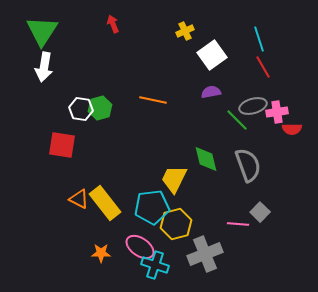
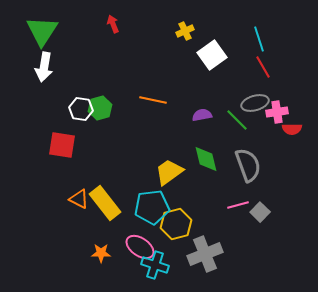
purple semicircle: moved 9 px left, 23 px down
gray ellipse: moved 2 px right, 3 px up
yellow trapezoid: moved 5 px left, 7 px up; rotated 28 degrees clockwise
pink line: moved 19 px up; rotated 20 degrees counterclockwise
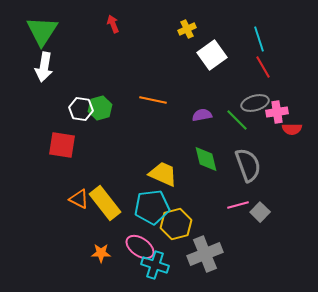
yellow cross: moved 2 px right, 2 px up
yellow trapezoid: moved 6 px left, 2 px down; rotated 60 degrees clockwise
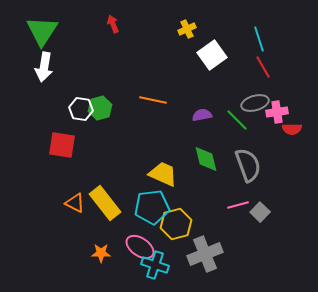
orange triangle: moved 4 px left, 4 px down
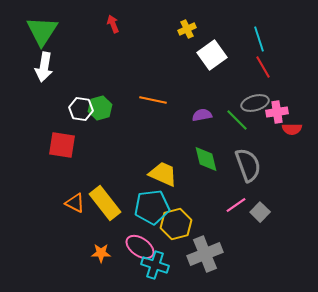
pink line: moved 2 px left; rotated 20 degrees counterclockwise
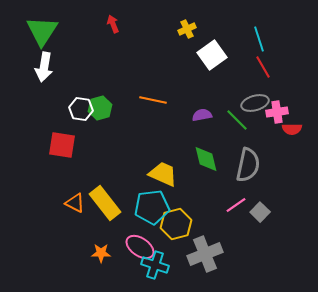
gray semicircle: rotated 32 degrees clockwise
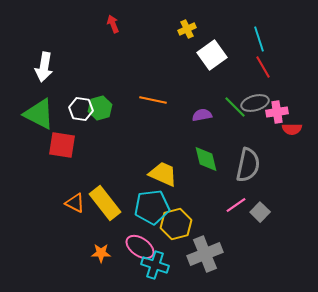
green triangle: moved 3 px left, 83 px down; rotated 36 degrees counterclockwise
green line: moved 2 px left, 13 px up
